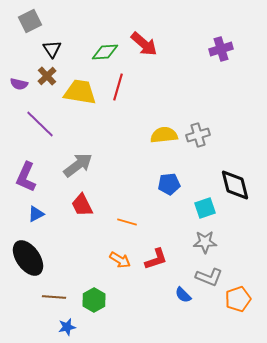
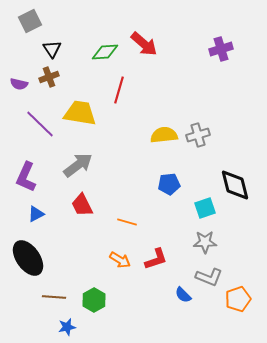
brown cross: moved 2 px right, 1 px down; rotated 24 degrees clockwise
red line: moved 1 px right, 3 px down
yellow trapezoid: moved 21 px down
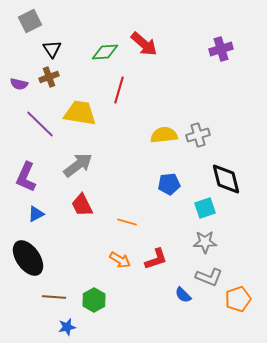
black diamond: moved 9 px left, 6 px up
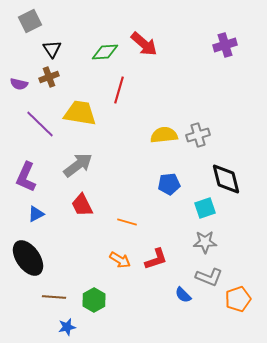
purple cross: moved 4 px right, 4 px up
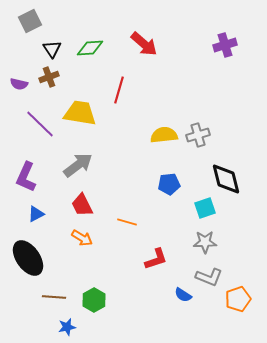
green diamond: moved 15 px left, 4 px up
orange arrow: moved 38 px left, 22 px up
blue semicircle: rotated 12 degrees counterclockwise
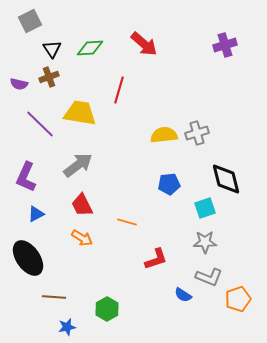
gray cross: moved 1 px left, 2 px up
green hexagon: moved 13 px right, 9 px down
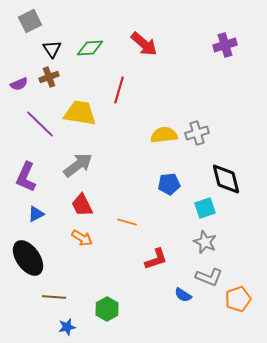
purple semicircle: rotated 36 degrees counterclockwise
gray star: rotated 25 degrees clockwise
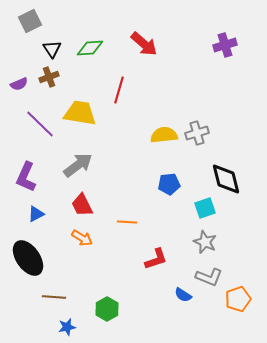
orange line: rotated 12 degrees counterclockwise
